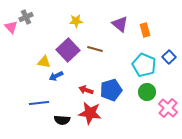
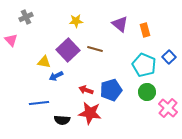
pink triangle: moved 13 px down
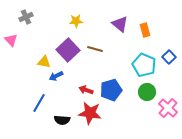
blue line: rotated 54 degrees counterclockwise
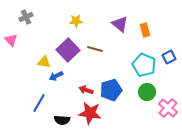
blue square: rotated 16 degrees clockwise
